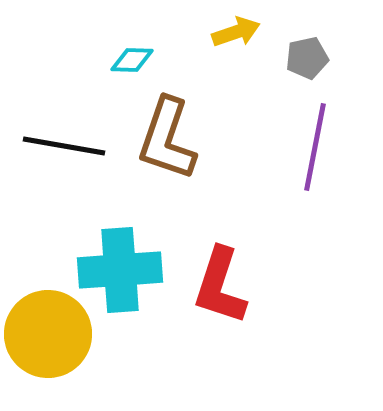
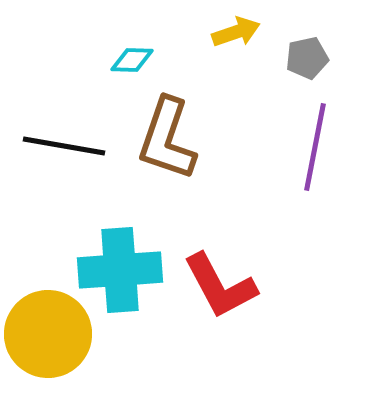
red L-shape: rotated 46 degrees counterclockwise
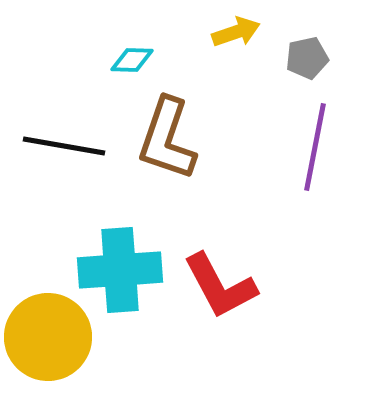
yellow circle: moved 3 px down
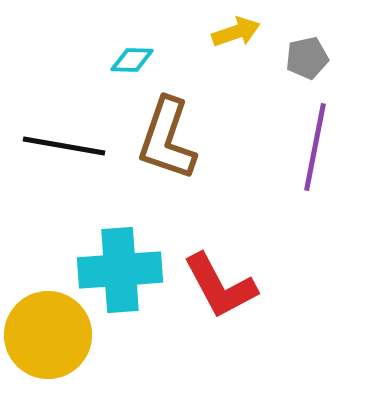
yellow circle: moved 2 px up
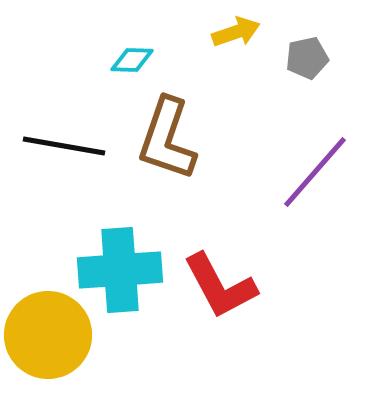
purple line: moved 25 px down; rotated 30 degrees clockwise
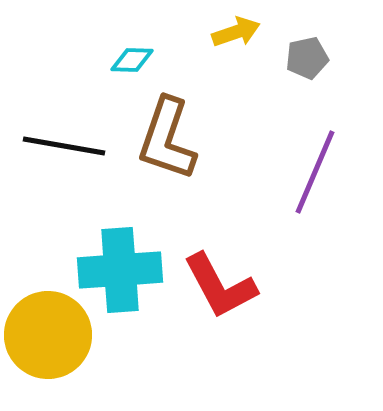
purple line: rotated 18 degrees counterclockwise
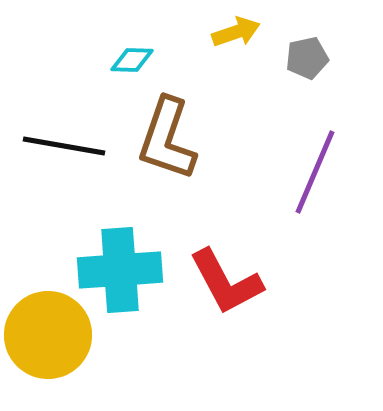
red L-shape: moved 6 px right, 4 px up
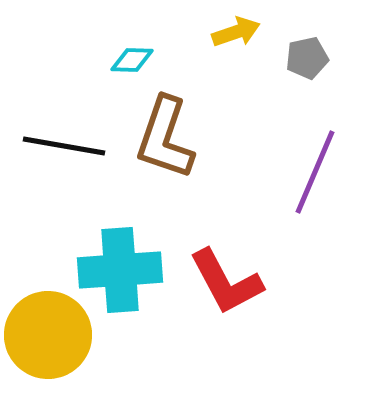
brown L-shape: moved 2 px left, 1 px up
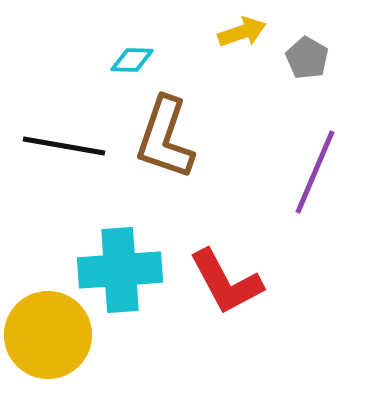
yellow arrow: moved 6 px right
gray pentagon: rotated 30 degrees counterclockwise
